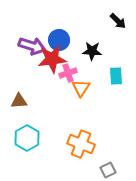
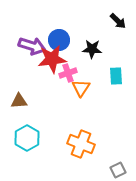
black star: moved 2 px up
gray square: moved 10 px right
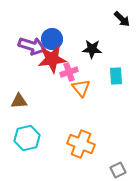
black arrow: moved 4 px right, 2 px up
blue circle: moved 7 px left, 1 px up
pink cross: moved 1 px right, 1 px up
orange triangle: rotated 12 degrees counterclockwise
cyan hexagon: rotated 15 degrees clockwise
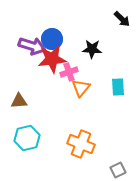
cyan rectangle: moved 2 px right, 11 px down
orange triangle: rotated 18 degrees clockwise
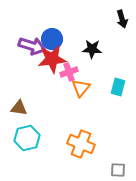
black arrow: rotated 30 degrees clockwise
cyan rectangle: rotated 18 degrees clockwise
brown triangle: moved 7 px down; rotated 12 degrees clockwise
gray square: rotated 28 degrees clockwise
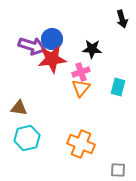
pink cross: moved 12 px right
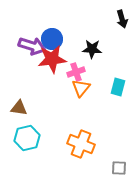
pink cross: moved 5 px left
gray square: moved 1 px right, 2 px up
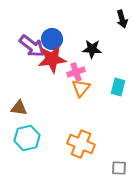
purple arrow: rotated 20 degrees clockwise
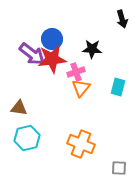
purple arrow: moved 8 px down
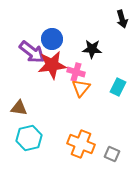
purple arrow: moved 2 px up
red star: moved 6 px down
pink cross: rotated 36 degrees clockwise
cyan rectangle: rotated 12 degrees clockwise
cyan hexagon: moved 2 px right
gray square: moved 7 px left, 14 px up; rotated 21 degrees clockwise
